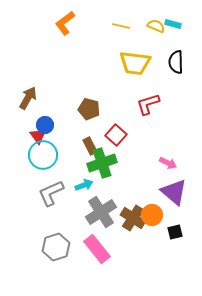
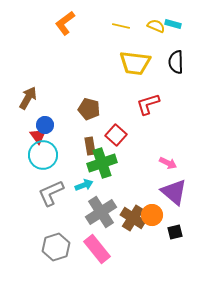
brown rectangle: rotated 18 degrees clockwise
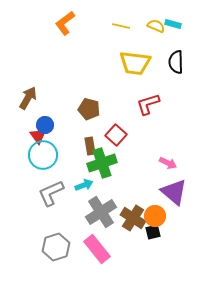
orange circle: moved 3 px right, 1 px down
black square: moved 22 px left
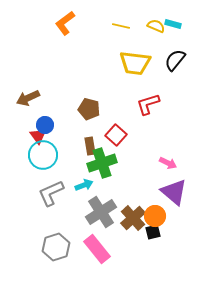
black semicircle: moved 1 px left, 2 px up; rotated 40 degrees clockwise
brown arrow: rotated 145 degrees counterclockwise
brown cross: rotated 15 degrees clockwise
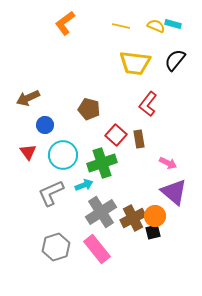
red L-shape: rotated 35 degrees counterclockwise
red triangle: moved 10 px left, 16 px down
brown rectangle: moved 49 px right, 7 px up
cyan circle: moved 20 px right
brown cross: rotated 15 degrees clockwise
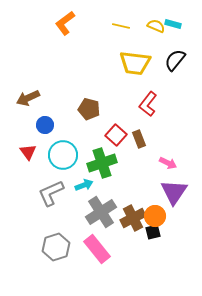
brown rectangle: rotated 12 degrees counterclockwise
purple triangle: rotated 24 degrees clockwise
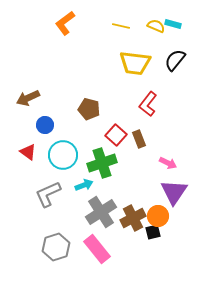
red triangle: rotated 18 degrees counterclockwise
gray L-shape: moved 3 px left, 1 px down
orange circle: moved 3 px right
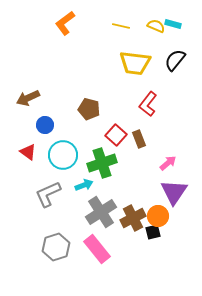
pink arrow: rotated 66 degrees counterclockwise
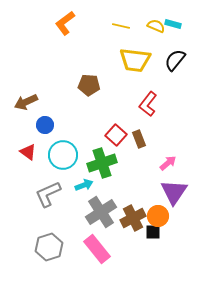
yellow trapezoid: moved 3 px up
brown arrow: moved 2 px left, 4 px down
brown pentagon: moved 24 px up; rotated 10 degrees counterclockwise
black square: rotated 14 degrees clockwise
gray hexagon: moved 7 px left
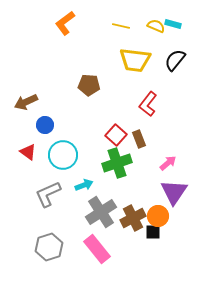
green cross: moved 15 px right
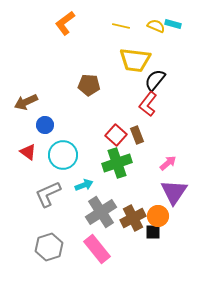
black semicircle: moved 20 px left, 20 px down
brown rectangle: moved 2 px left, 4 px up
